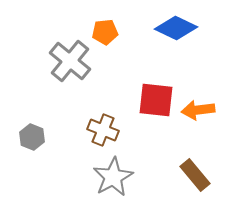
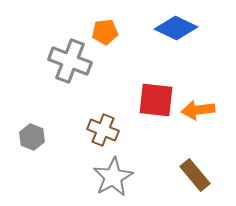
gray cross: rotated 18 degrees counterclockwise
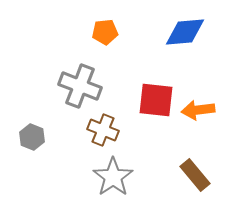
blue diamond: moved 9 px right, 4 px down; rotated 30 degrees counterclockwise
gray cross: moved 10 px right, 25 px down
gray star: rotated 6 degrees counterclockwise
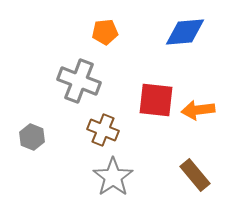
gray cross: moved 1 px left, 5 px up
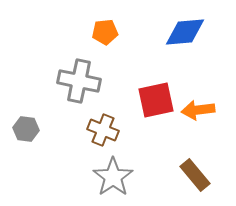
gray cross: rotated 9 degrees counterclockwise
red square: rotated 18 degrees counterclockwise
gray hexagon: moved 6 px left, 8 px up; rotated 15 degrees counterclockwise
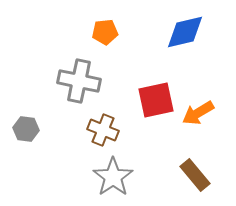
blue diamond: rotated 9 degrees counterclockwise
orange arrow: moved 3 px down; rotated 24 degrees counterclockwise
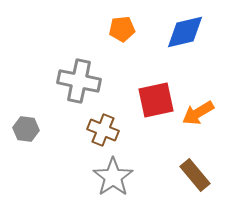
orange pentagon: moved 17 px right, 3 px up
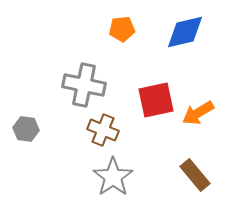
gray cross: moved 5 px right, 4 px down
